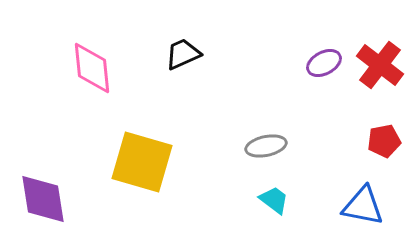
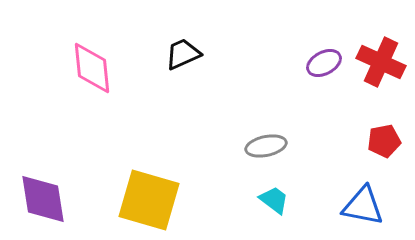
red cross: moved 1 px right, 3 px up; rotated 12 degrees counterclockwise
yellow square: moved 7 px right, 38 px down
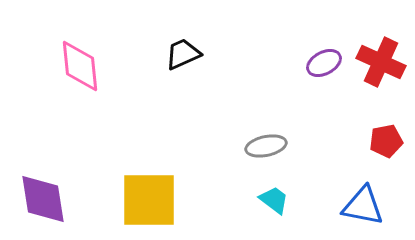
pink diamond: moved 12 px left, 2 px up
red pentagon: moved 2 px right
yellow square: rotated 16 degrees counterclockwise
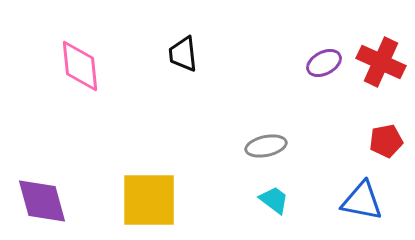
black trapezoid: rotated 72 degrees counterclockwise
purple diamond: moved 1 px left, 2 px down; rotated 6 degrees counterclockwise
blue triangle: moved 1 px left, 5 px up
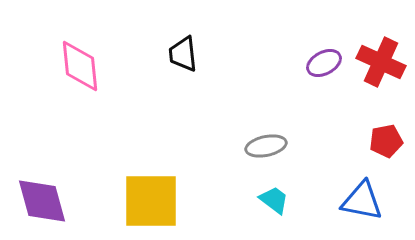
yellow square: moved 2 px right, 1 px down
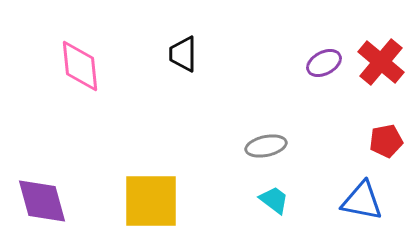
black trapezoid: rotated 6 degrees clockwise
red cross: rotated 15 degrees clockwise
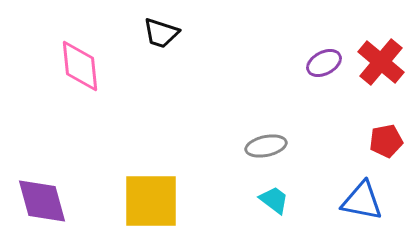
black trapezoid: moved 22 px left, 21 px up; rotated 72 degrees counterclockwise
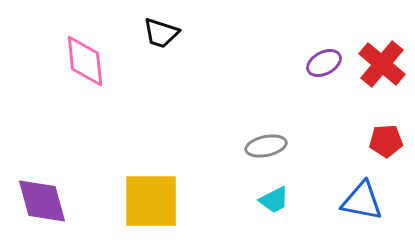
red cross: moved 1 px right, 2 px down
pink diamond: moved 5 px right, 5 px up
red pentagon: rotated 8 degrees clockwise
cyan trapezoid: rotated 116 degrees clockwise
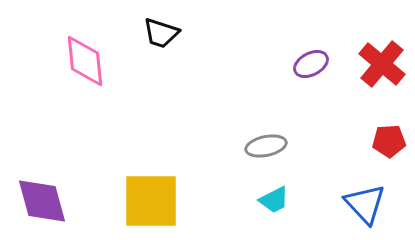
purple ellipse: moved 13 px left, 1 px down
red pentagon: moved 3 px right
blue triangle: moved 3 px right, 3 px down; rotated 36 degrees clockwise
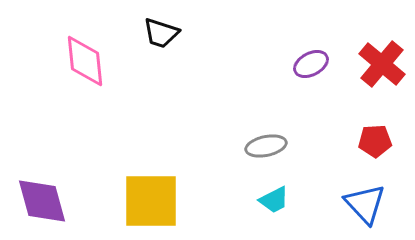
red pentagon: moved 14 px left
